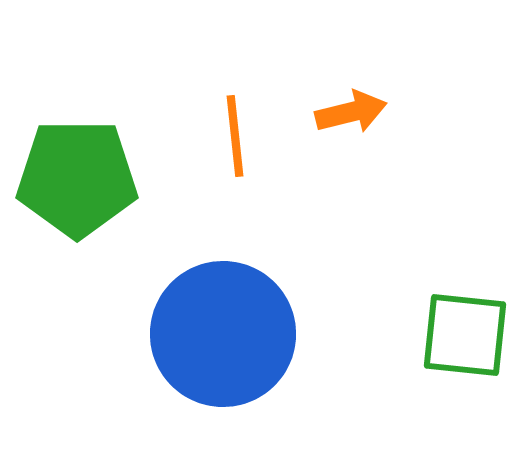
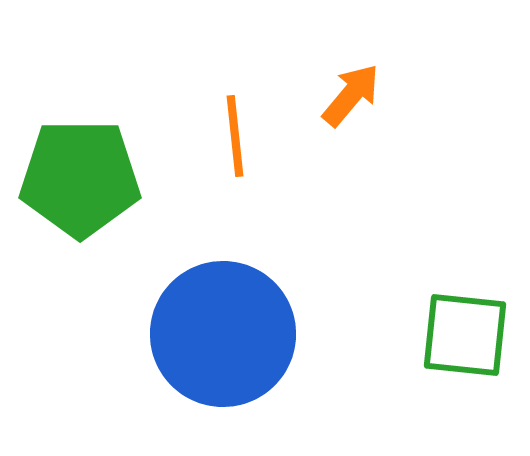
orange arrow: moved 17 px up; rotated 36 degrees counterclockwise
green pentagon: moved 3 px right
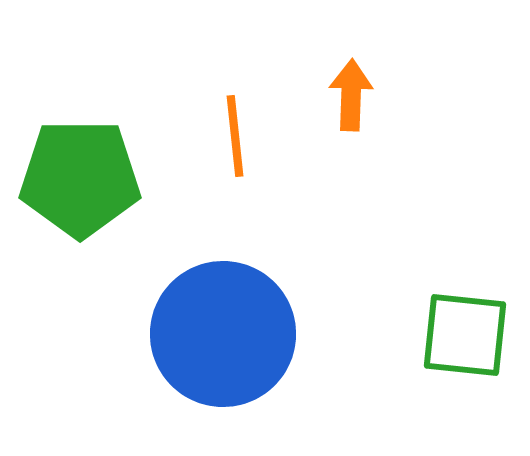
orange arrow: rotated 38 degrees counterclockwise
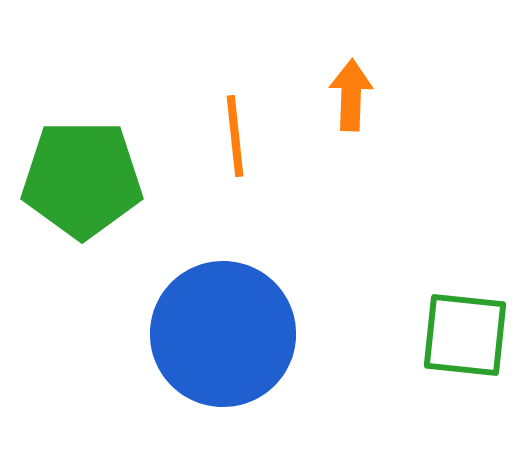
green pentagon: moved 2 px right, 1 px down
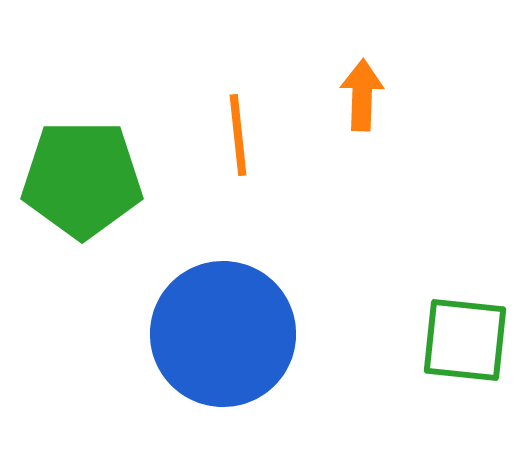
orange arrow: moved 11 px right
orange line: moved 3 px right, 1 px up
green square: moved 5 px down
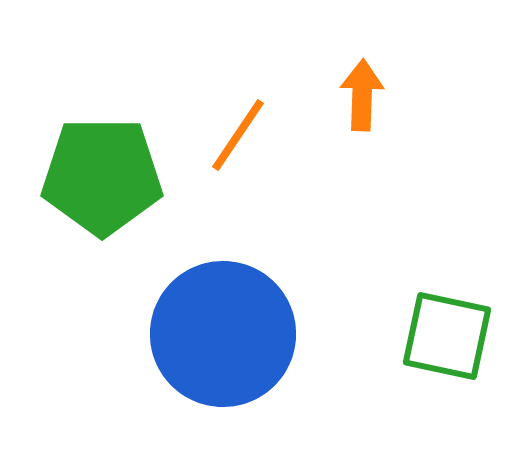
orange line: rotated 40 degrees clockwise
green pentagon: moved 20 px right, 3 px up
green square: moved 18 px left, 4 px up; rotated 6 degrees clockwise
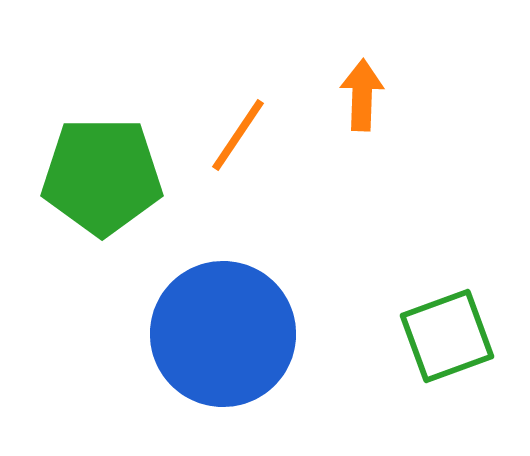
green square: rotated 32 degrees counterclockwise
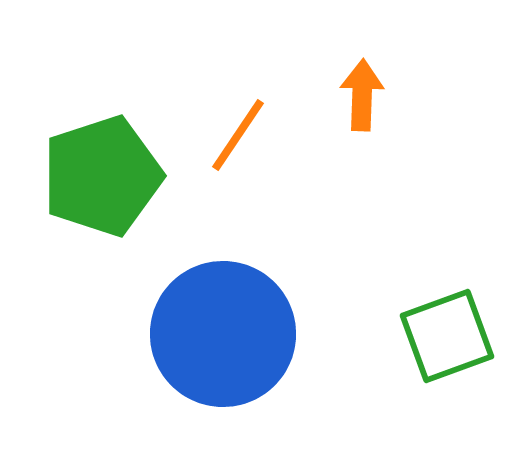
green pentagon: rotated 18 degrees counterclockwise
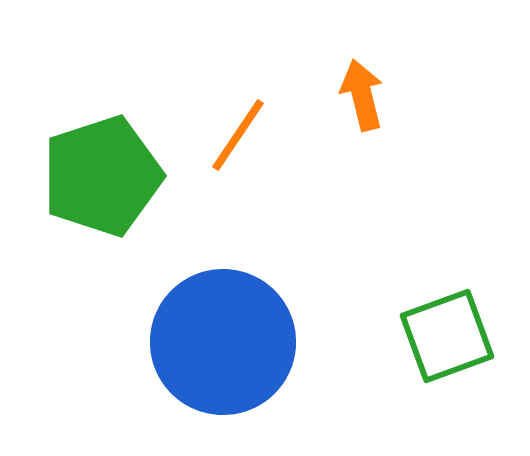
orange arrow: rotated 16 degrees counterclockwise
blue circle: moved 8 px down
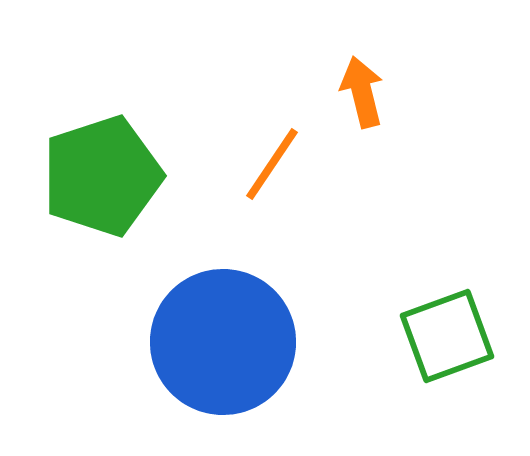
orange arrow: moved 3 px up
orange line: moved 34 px right, 29 px down
